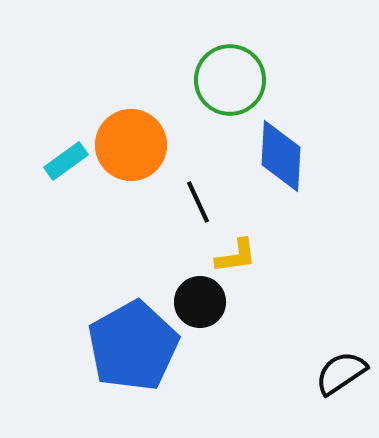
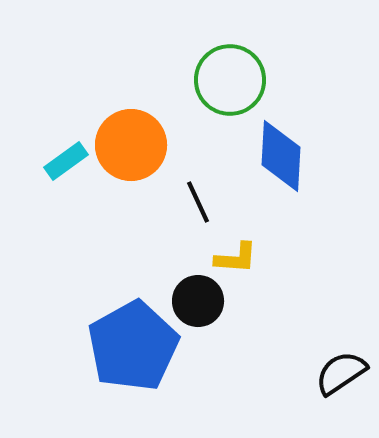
yellow L-shape: moved 2 px down; rotated 12 degrees clockwise
black circle: moved 2 px left, 1 px up
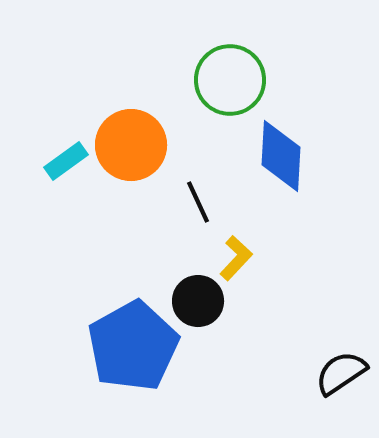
yellow L-shape: rotated 51 degrees counterclockwise
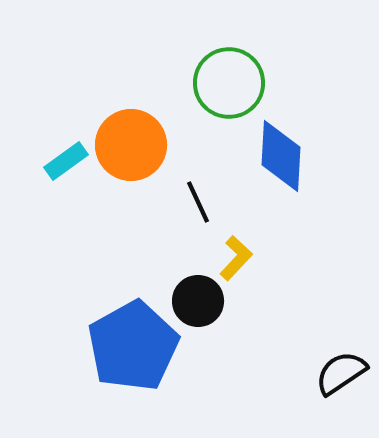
green circle: moved 1 px left, 3 px down
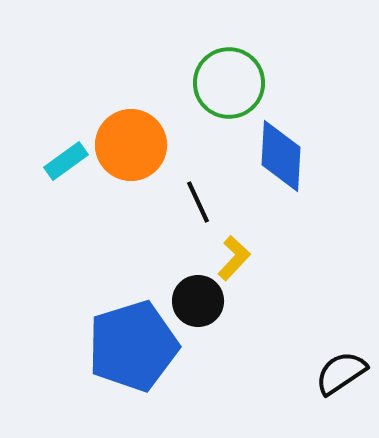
yellow L-shape: moved 2 px left
blue pentagon: rotated 12 degrees clockwise
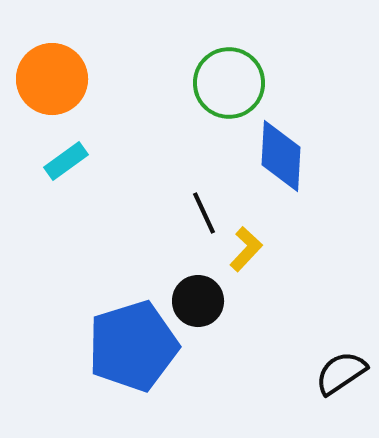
orange circle: moved 79 px left, 66 px up
black line: moved 6 px right, 11 px down
yellow L-shape: moved 12 px right, 9 px up
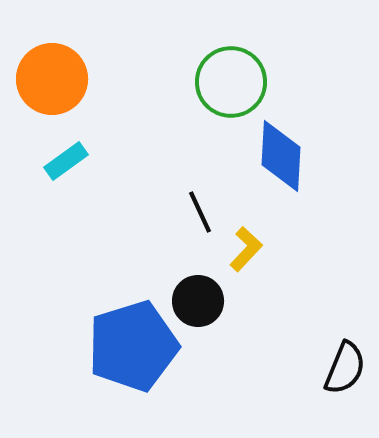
green circle: moved 2 px right, 1 px up
black line: moved 4 px left, 1 px up
black semicircle: moved 4 px right, 5 px up; rotated 146 degrees clockwise
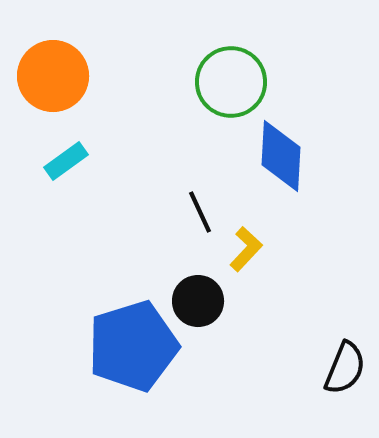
orange circle: moved 1 px right, 3 px up
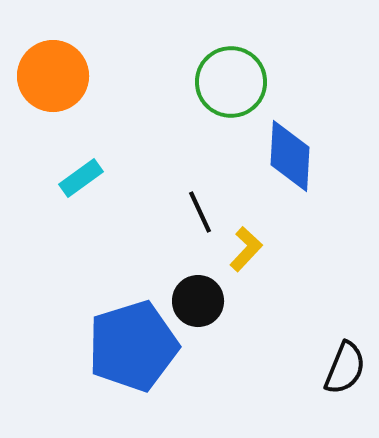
blue diamond: moved 9 px right
cyan rectangle: moved 15 px right, 17 px down
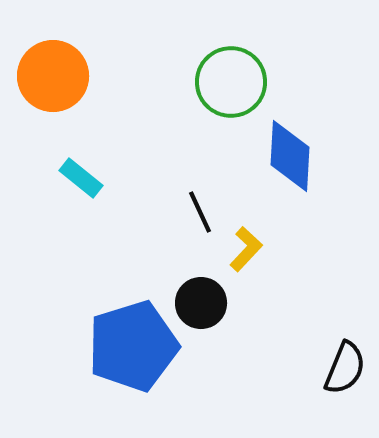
cyan rectangle: rotated 75 degrees clockwise
black circle: moved 3 px right, 2 px down
